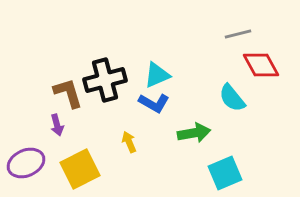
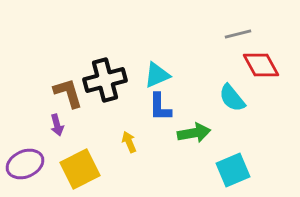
blue L-shape: moved 6 px right, 4 px down; rotated 60 degrees clockwise
purple ellipse: moved 1 px left, 1 px down
cyan square: moved 8 px right, 3 px up
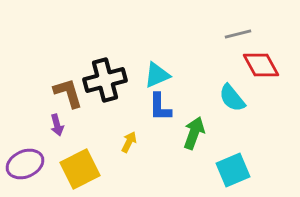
green arrow: rotated 60 degrees counterclockwise
yellow arrow: rotated 50 degrees clockwise
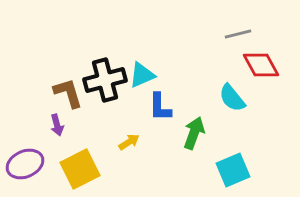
cyan triangle: moved 15 px left
yellow arrow: rotated 30 degrees clockwise
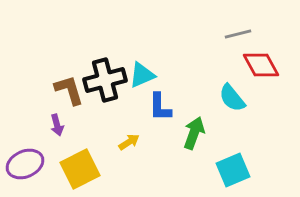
brown L-shape: moved 1 px right, 3 px up
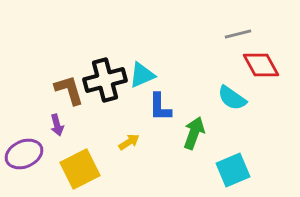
cyan semicircle: rotated 16 degrees counterclockwise
purple ellipse: moved 1 px left, 10 px up
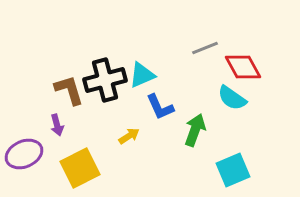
gray line: moved 33 px left, 14 px down; rotated 8 degrees counterclockwise
red diamond: moved 18 px left, 2 px down
blue L-shape: rotated 24 degrees counterclockwise
green arrow: moved 1 px right, 3 px up
yellow arrow: moved 6 px up
yellow square: moved 1 px up
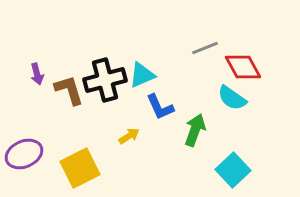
purple arrow: moved 20 px left, 51 px up
cyan square: rotated 20 degrees counterclockwise
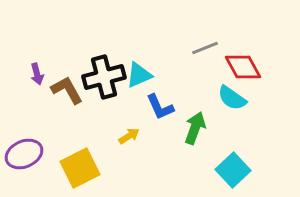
cyan triangle: moved 3 px left
black cross: moved 1 px left, 3 px up
brown L-shape: moved 2 px left; rotated 12 degrees counterclockwise
green arrow: moved 2 px up
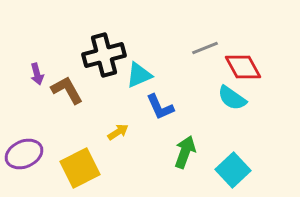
black cross: moved 22 px up
green arrow: moved 10 px left, 24 px down
yellow arrow: moved 11 px left, 4 px up
